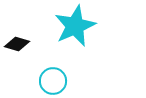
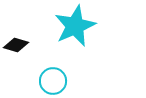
black diamond: moved 1 px left, 1 px down
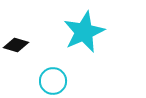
cyan star: moved 9 px right, 6 px down
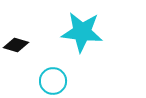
cyan star: moved 2 px left; rotated 30 degrees clockwise
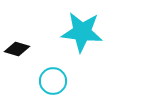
black diamond: moved 1 px right, 4 px down
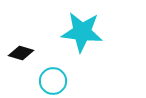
black diamond: moved 4 px right, 4 px down
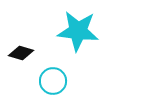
cyan star: moved 4 px left, 1 px up
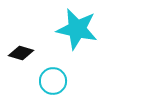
cyan star: moved 1 px left, 2 px up; rotated 6 degrees clockwise
